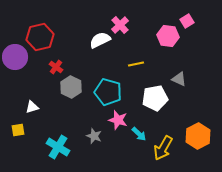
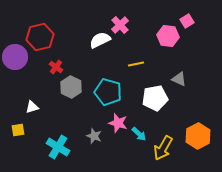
pink star: moved 3 px down
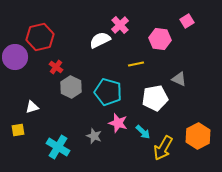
pink hexagon: moved 8 px left, 3 px down
cyan arrow: moved 4 px right, 2 px up
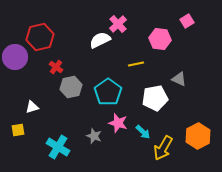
pink cross: moved 2 px left, 1 px up
gray hexagon: rotated 20 degrees clockwise
cyan pentagon: rotated 20 degrees clockwise
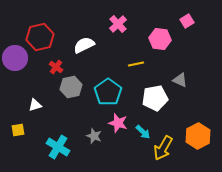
white semicircle: moved 16 px left, 5 px down
purple circle: moved 1 px down
gray triangle: moved 1 px right, 1 px down
white triangle: moved 3 px right, 2 px up
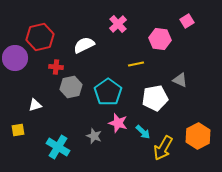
red cross: rotated 32 degrees counterclockwise
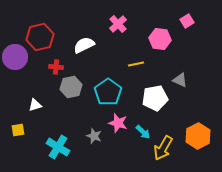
purple circle: moved 1 px up
